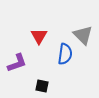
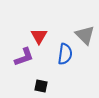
gray triangle: moved 2 px right
purple L-shape: moved 7 px right, 6 px up
black square: moved 1 px left
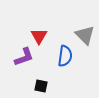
blue semicircle: moved 2 px down
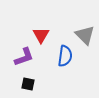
red triangle: moved 2 px right, 1 px up
black square: moved 13 px left, 2 px up
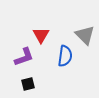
black square: rotated 24 degrees counterclockwise
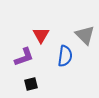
black square: moved 3 px right
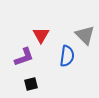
blue semicircle: moved 2 px right
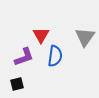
gray triangle: moved 2 px down; rotated 20 degrees clockwise
blue semicircle: moved 12 px left
black square: moved 14 px left
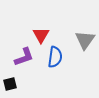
gray triangle: moved 3 px down
blue semicircle: moved 1 px down
black square: moved 7 px left
